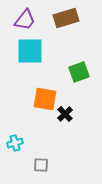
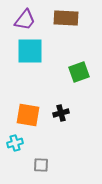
brown rectangle: rotated 20 degrees clockwise
orange square: moved 17 px left, 16 px down
black cross: moved 4 px left, 1 px up; rotated 28 degrees clockwise
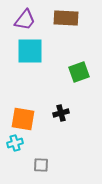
orange square: moved 5 px left, 4 px down
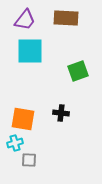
green square: moved 1 px left, 1 px up
black cross: rotated 21 degrees clockwise
gray square: moved 12 px left, 5 px up
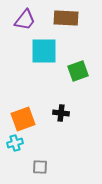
cyan square: moved 14 px right
orange square: rotated 30 degrees counterclockwise
gray square: moved 11 px right, 7 px down
